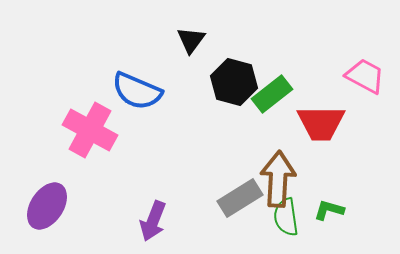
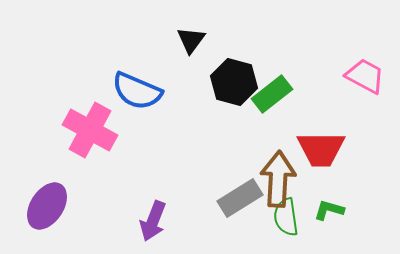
red trapezoid: moved 26 px down
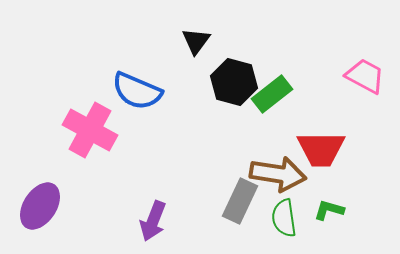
black triangle: moved 5 px right, 1 px down
brown arrow: moved 5 px up; rotated 96 degrees clockwise
gray rectangle: moved 3 px down; rotated 33 degrees counterclockwise
purple ellipse: moved 7 px left
green semicircle: moved 2 px left, 1 px down
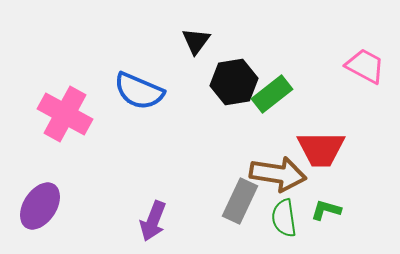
pink trapezoid: moved 10 px up
black hexagon: rotated 24 degrees counterclockwise
blue semicircle: moved 2 px right
pink cross: moved 25 px left, 16 px up
green L-shape: moved 3 px left
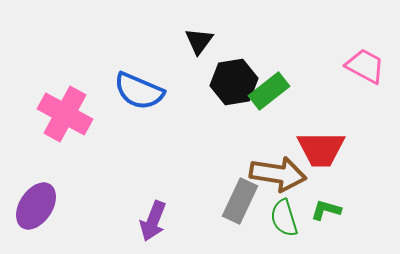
black triangle: moved 3 px right
green rectangle: moved 3 px left, 3 px up
purple ellipse: moved 4 px left
green semicircle: rotated 9 degrees counterclockwise
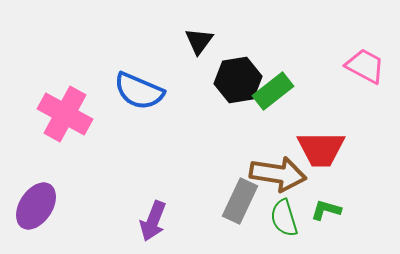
black hexagon: moved 4 px right, 2 px up
green rectangle: moved 4 px right
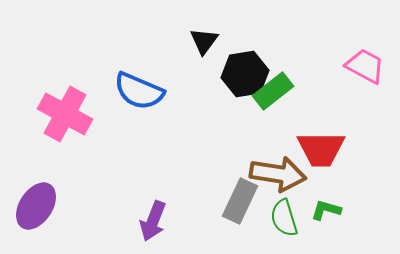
black triangle: moved 5 px right
black hexagon: moved 7 px right, 6 px up
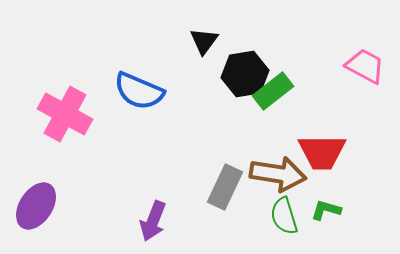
red trapezoid: moved 1 px right, 3 px down
gray rectangle: moved 15 px left, 14 px up
green semicircle: moved 2 px up
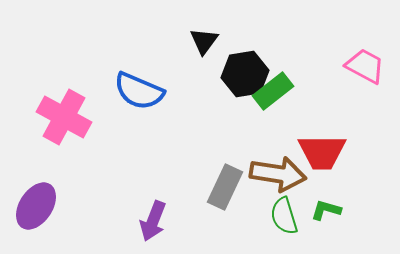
pink cross: moved 1 px left, 3 px down
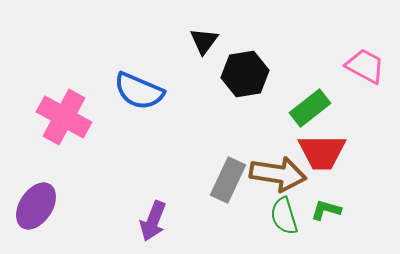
green rectangle: moved 37 px right, 17 px down
gray rectangle: moved 3 px right, 7 px up
